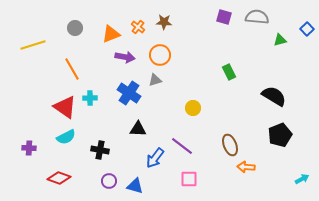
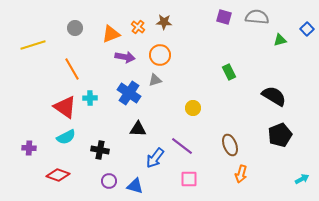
orange arrow: moved 5 px left, 7 px down; rotated 78 degrees counterclockwise
red diamond: moved 1 px left, 3 px up
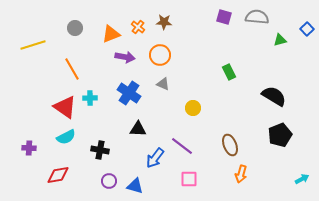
gray triangle: moved 8 px right, 4 px down; rotated 40 degrees clockwise
red diamond: rotated 30 degrees counterclockwise
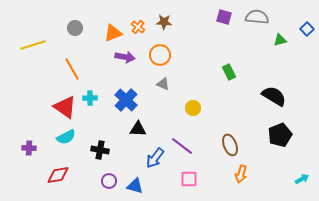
orange triangle: moved 2 px right, 1 px up
blue cross: moved 3 px left, 7 px down; rotated 10 degrees clockwise
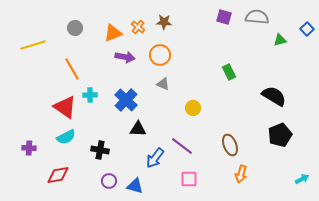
cyan cross: moved 3 px up
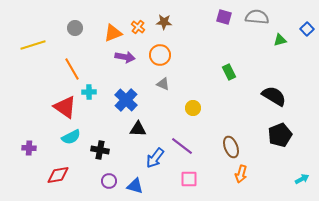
cyan cross: moved 1 px left, 3 px up
cyan semicircle: moved 5 px right
brown ellipse: moved 1 px right, 2 px down
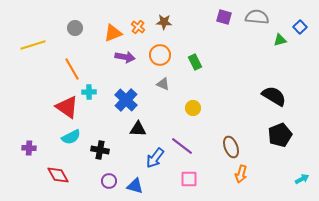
blue square: moved 7 px left, 2 px up
green rectangle: moved 34 px left, 10 px up
red triangle: moved 2 px right
red diamond: rotated 70 degrees clockwise
